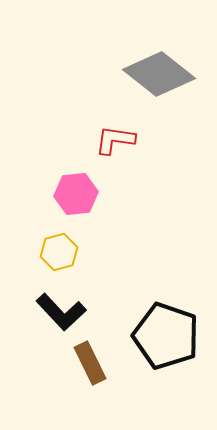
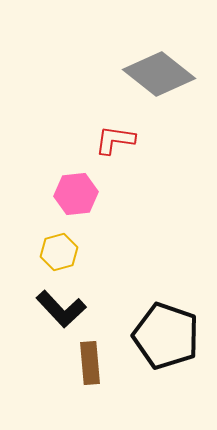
black L-shape: moved 3 px up
brown rectangle: rotated 21 degrees clockwise
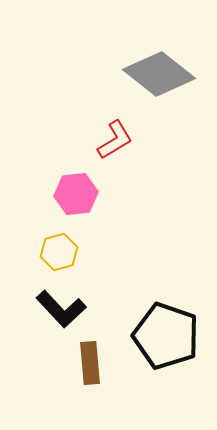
red L-shape: rotated 141 degrees clockwise
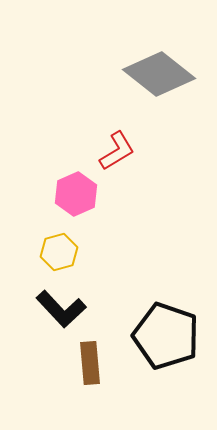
red L-shape: moved 2 px right, 11 px down
pink hexagon: rotated 18 degrees counterclockwise
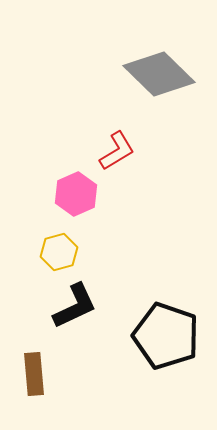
gray diamond: rotated 6 degrees clockwise
black L-shape: moved 14 px right, 3 px up; rotated 72 degrees counterclockwise
brown rectangle: moved 56 px left, 11 px down
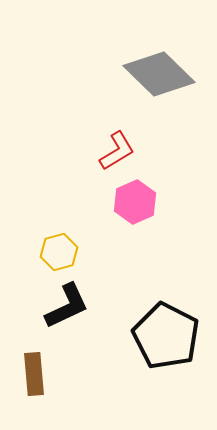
pink hexagon: moved 59 px right, 8 px down
black L-shape: moved 8 px left
black pentagon: rotated 8 degrees clockwise
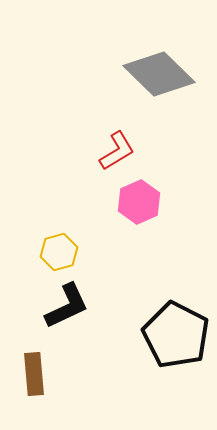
pink hexagon: moved 4 px right
black pentagon: moved 10 px right, 1 px up
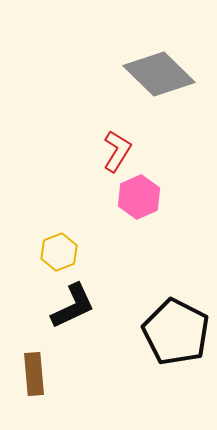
red L-shape: rotated 27 degrees counterclockwise
pink hexagon: moved 5 px up
yellow hexagon: rotated 6 degrees counterclockwise
black L-shape: moved 6 px right
black pentagon: moved 3 px up
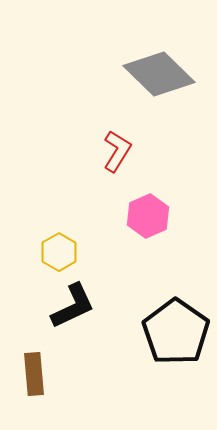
pink hexagon: moved 9 px right, 19 px down
yellow hexagon: rotated 9 degrees counterclockwise
black pentagon: rotated 8 degrees clockwise
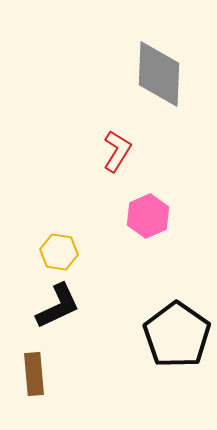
gray diamond: rotated 48 degrees clockwise
yellow hexagon: rotated 21 degrees counterclockwise
black L-shape: moved 15 px left
black pentagon: moved 1 px right, 3 px down
